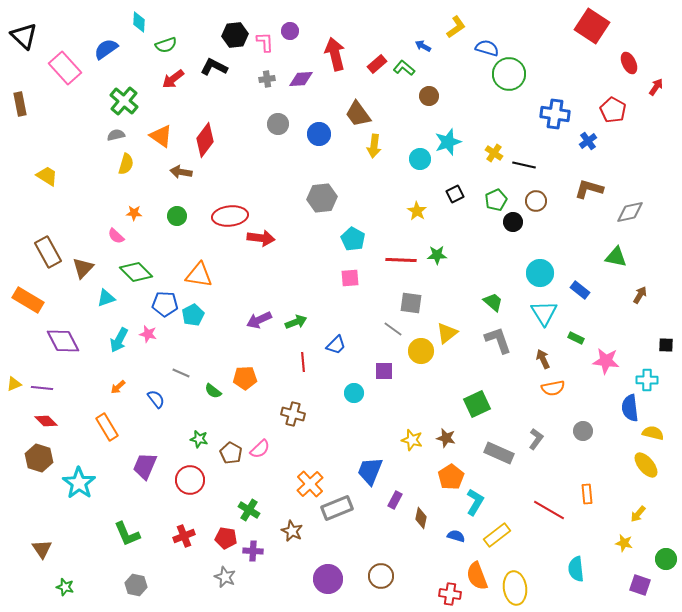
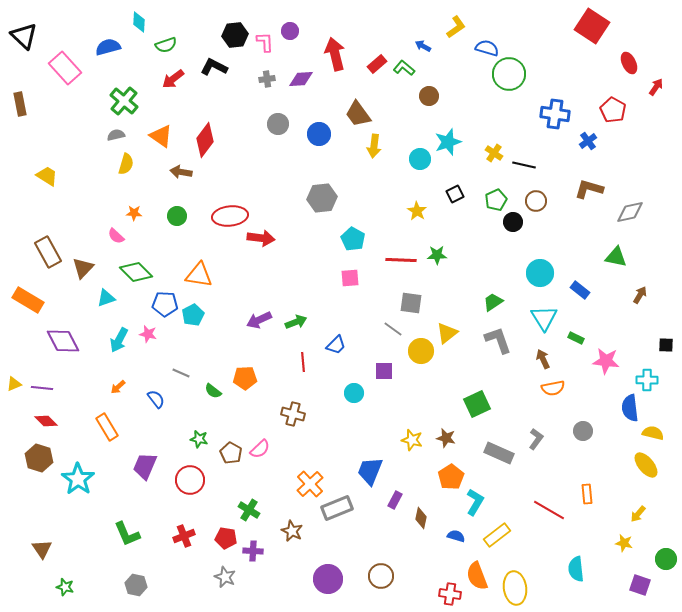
blue semicircle at (106, 49): moved 2 px right, 2 px up; rotated 20 degrees clockwise
green trapezoid at (493, 302): rotated 75 degrees counterclockwise
cyan triangle at (544, 313): moved 5 px down
cyan star at (79, 483): moved 1 px left, 4 px up
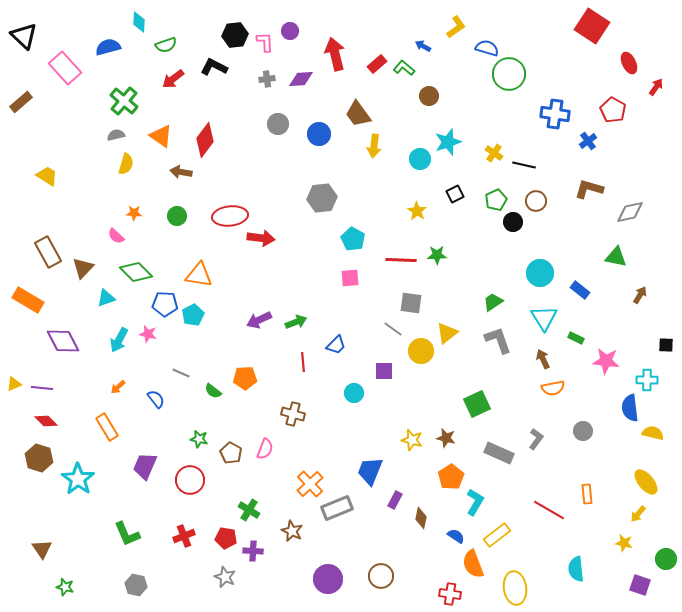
brown rectangle at (20, 104): moved 1 px right, 2 px up; rotated 60 degrees clockwise
pink semicircle at (260, 449): moved 5 px right; rotated 25 degrees counterclockwise
yellow ellipse at (646, 465): moved 17 px down
blue semicircle at (456, 536): rotated 18 degrees clockwise
orange semicircle at (477, 576): moved 4 px left, 12 px up
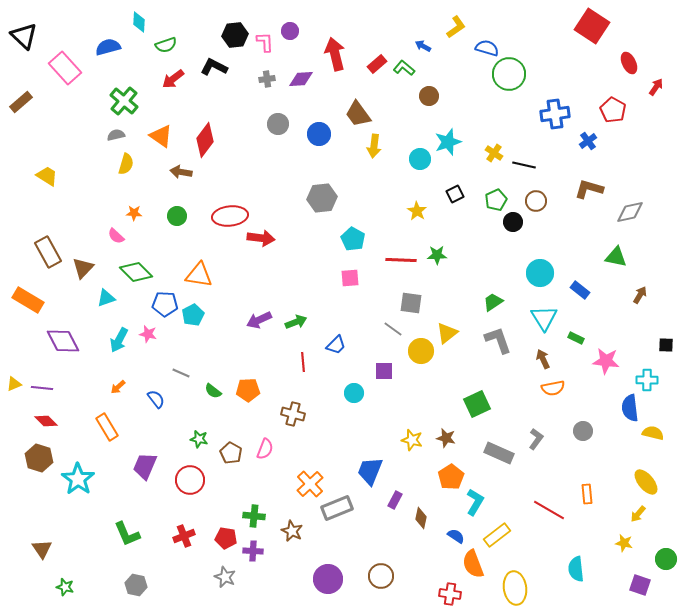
blue cross at (555, 114): rotated 16 degrees counterclockwise
orange pentagon at (245, 378): moved 3 px right, 12 px down
green cross at (249, 510): moved 5 px right, 6 px down; rotated 25 degrees counterclockwise
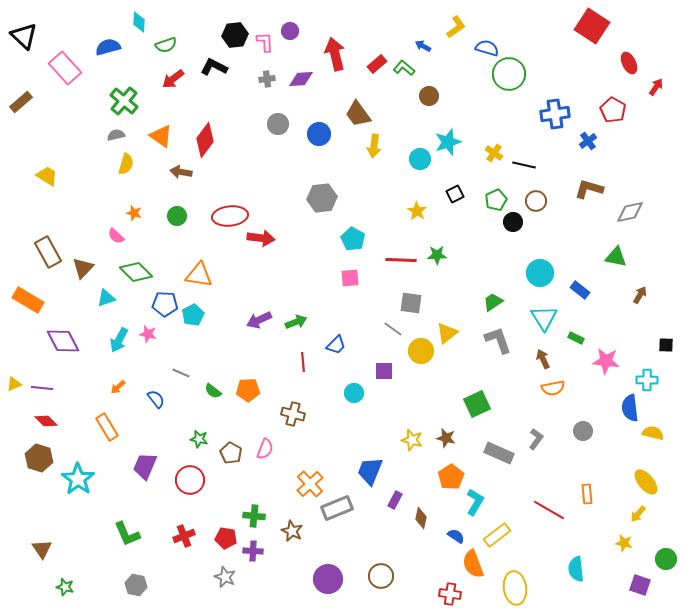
orange star at (134, 213): rotated 14 degrees clockwise
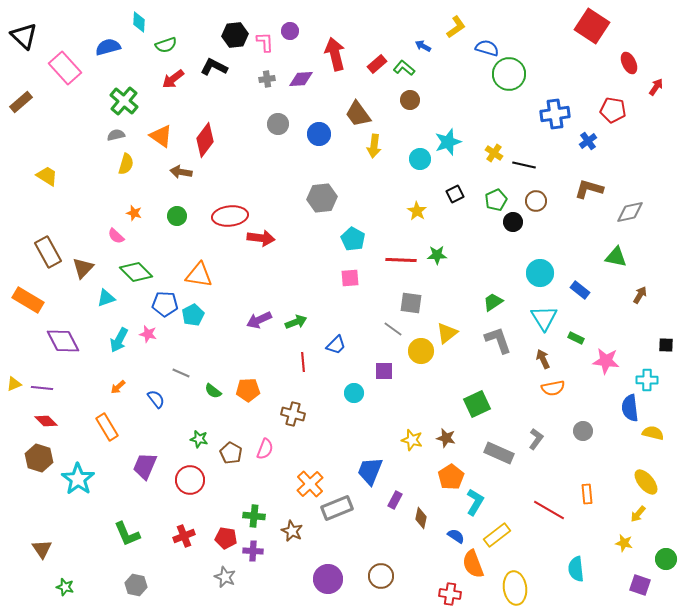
brown circle at (429, 96): moved 19 px left, 4 px down
red pentagon at (613, 110): rotated 20 degrees counterclockwise
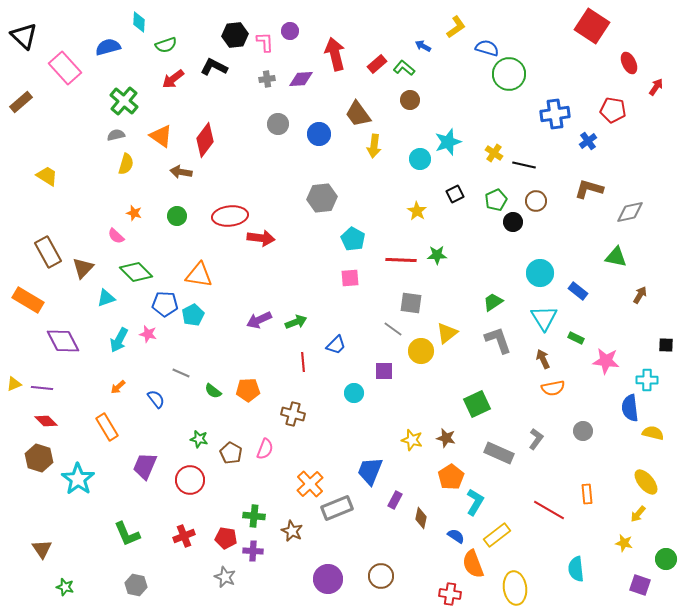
blue rectangle at (580, 290): moved 2 px left, 1 px down
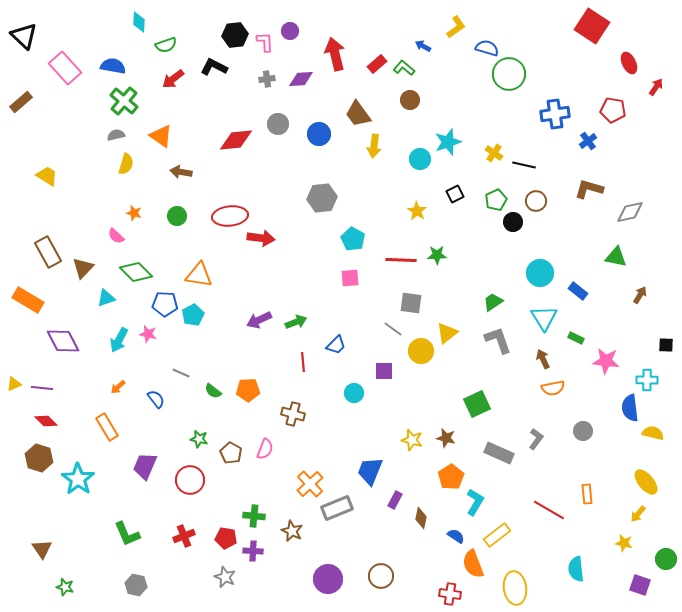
blue semicircle at (108, 47): moved 5 px right, 19 px down; rotated 25 degrees clockwise
red diamond at (205, 140): moved 31 px right; rotated 48 degrees clockwise
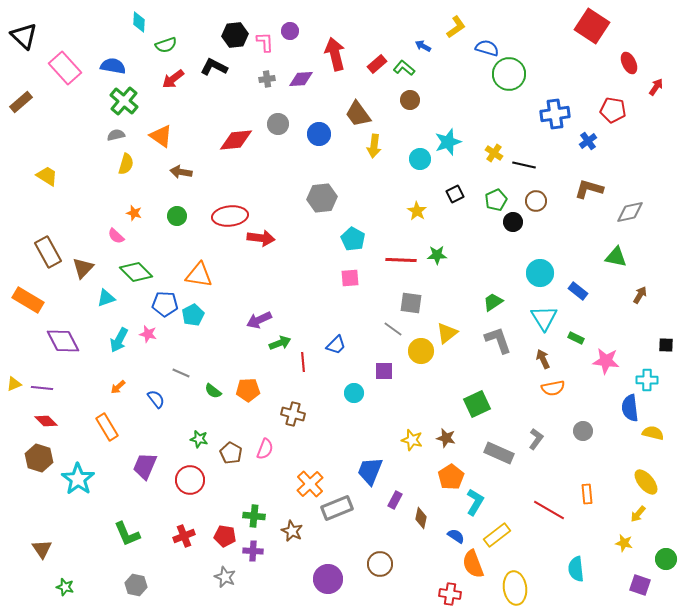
green arrow at (296, 322): moved 16 px left, 21 px down
red pentagon at (226, 538): moved 1 px left, 2 px up
brown circle at (381, 576): moved 1 px left, 12 px up
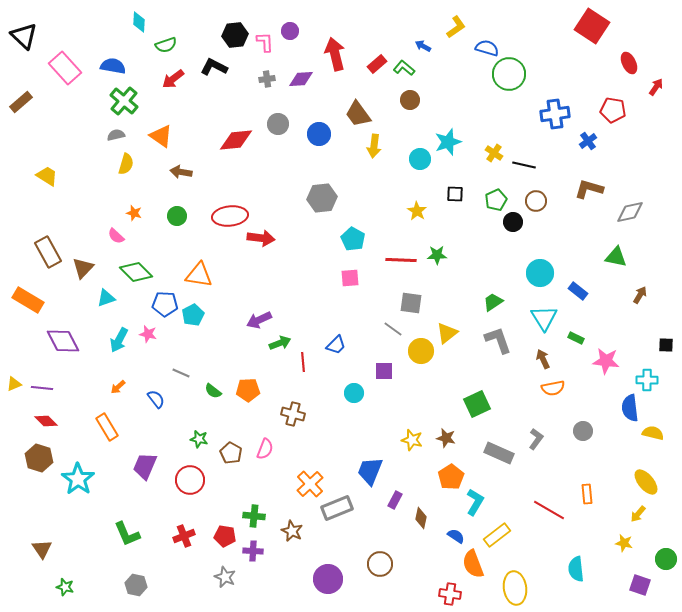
black square at (455, 194): rotated 30 degrees clockwise
